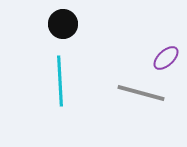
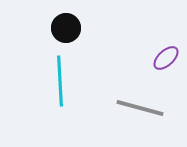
black circle: moved 3 px right, 4 px down
gray line: moved 1 px left, 15 px down
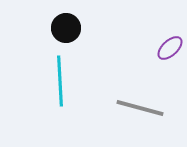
purple ellipse: moved 4 px right, 10 px up
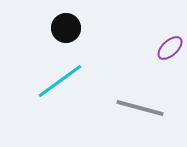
cyan line: rotated 57 degrees clockwise
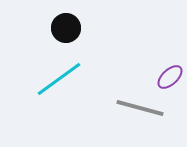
purple ellipse: moved 29 px down
cyan line: moved 1 px left, 2 px up
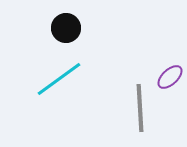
gray line: rotated 72 degrees clockwise
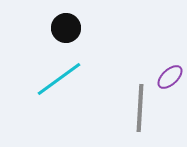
gray line: rotated 6 degrees clockwise
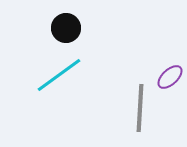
cyan line: moved 4 px up
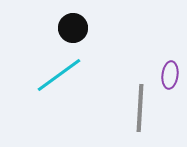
black circle: moved 7 px right
purple ellipse: moved 2 px up; rotated 40 degrees counterclockwise
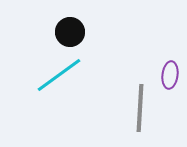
black circle: moved 3 px left, 4 px down
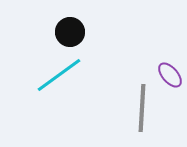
purple ellipse: rotated 48 degrees counterclockwise
gray line: moved 2 px right
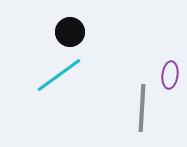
purple ellipse: rotated 48 degrees clockwise
